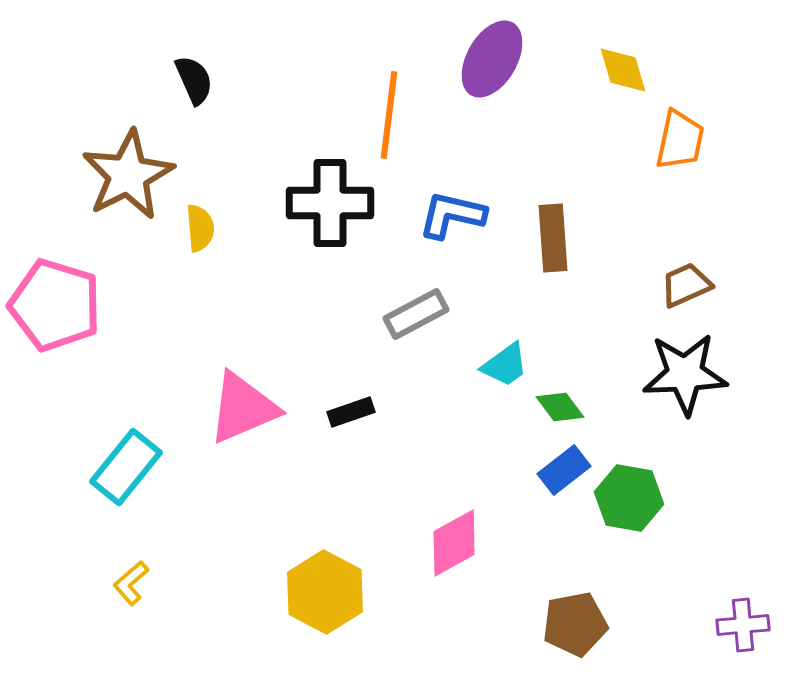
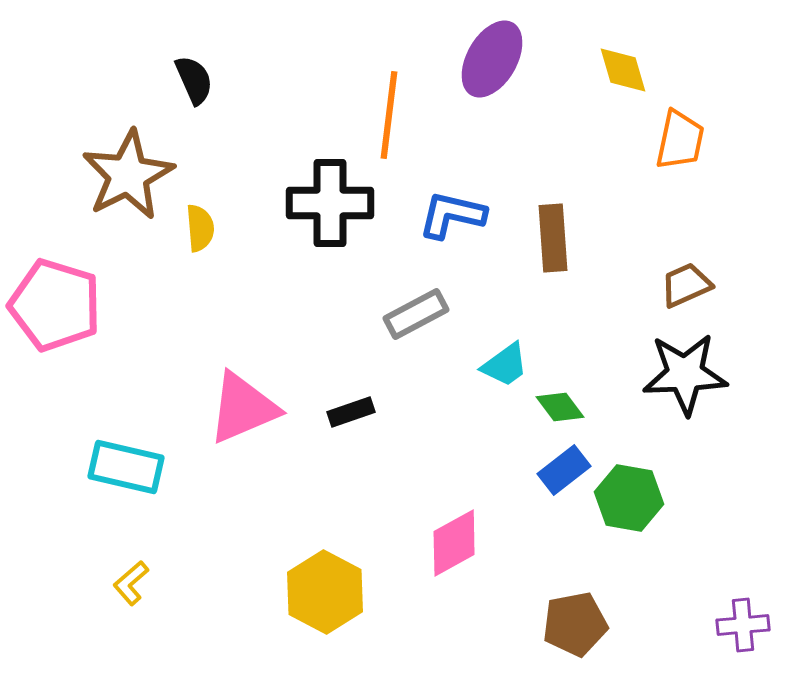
cyan rectangle: rotated 64 degrees clockwise
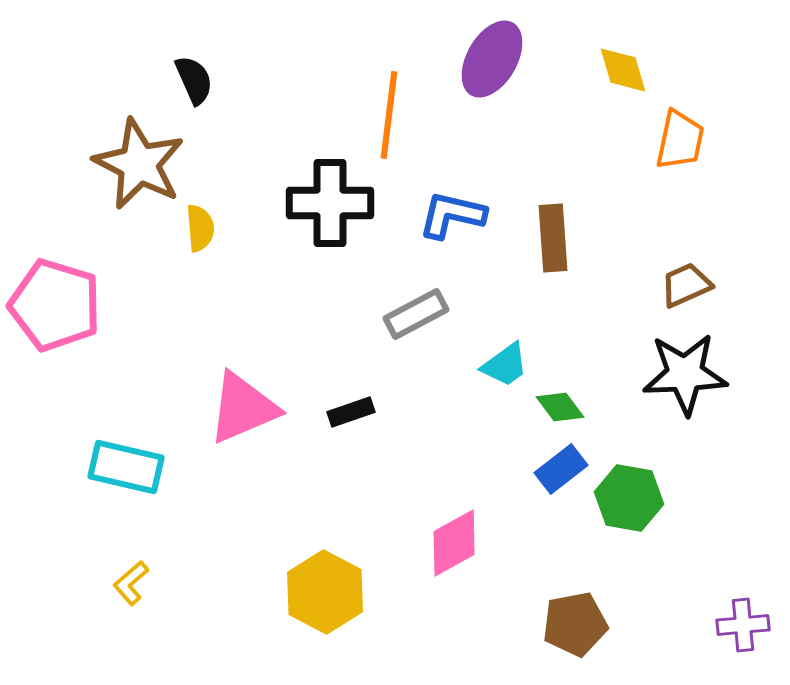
brown star: moved 11 px right, 11 px up; rotated 18 degrees counterclockwise
blue rectangle: moved 3 px left, 1 px up
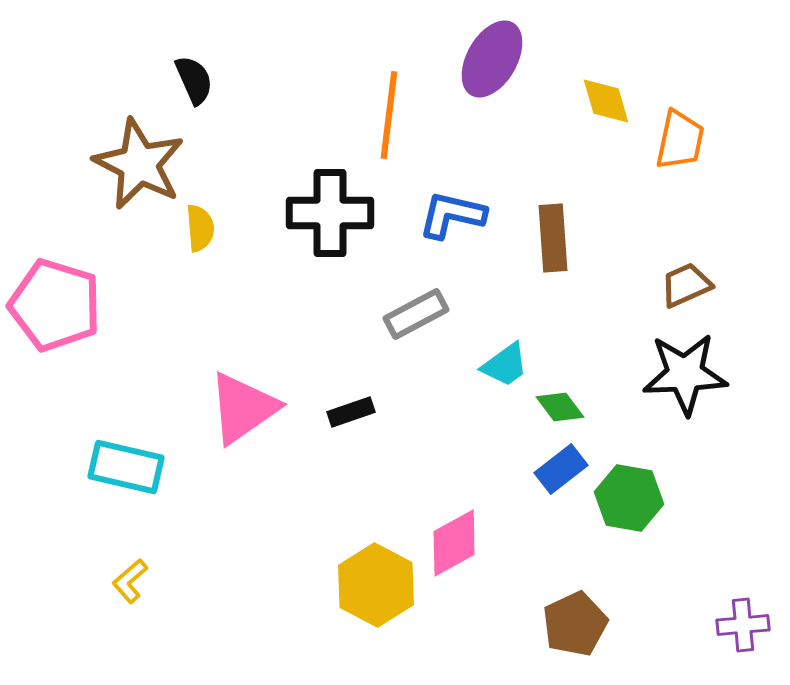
yellow diamond: moved 17 px left, 31 px down
black cross: moved 10 px down
pink triangle: rotated 12 degrees counterclockwise
yellow L-shape: moved 1 px left, 2 px up
yellow hexagon: moved 51 px right, 7 px up
brown pentagon: rotated 14 degrees counterclockwise
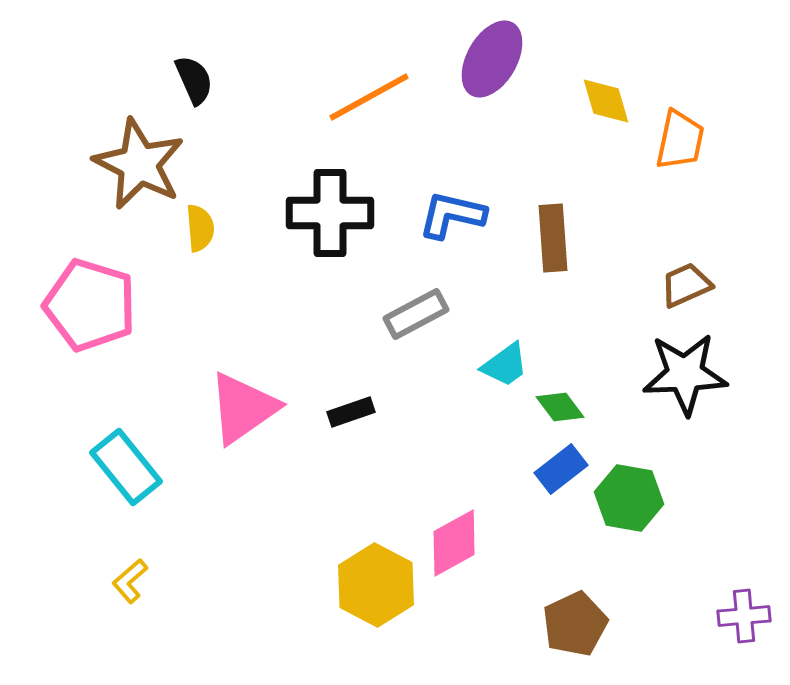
orange line: moved 20 px left, 18 px up; rotated 54 degrees clockwise
pink pentagon: moved 35 px right
cyan rectangle: rotated 38 degrees clockwise
purple cross: moved 1 px right, 9 px up
